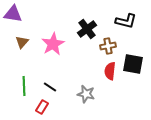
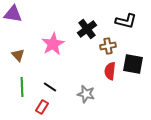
brown triangle: moved 4 px left, 13 px down; rotated 24 degrees counterclockwise
green line: moved 2 px left, 1 px down
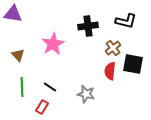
black cross: moved 1 px right, 3 px up; rotated 30 degrees clockwise
brown cross: moved 5 px right, 2 px down; rotated 28 degrees counterclockwise
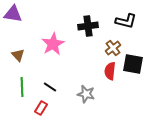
red rectangle: moved 1 px left, 1 px down
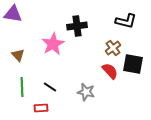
black cross: moved 11 px left
red semicircle: rotated 132 degrees clockwise
gray star: moved 2 px up
red rectangle: rotated 56 degrees clockwise
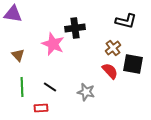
black cross: moved 2 px left, 2 px down
pink star: rotated 20 degrees counterclockwise
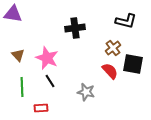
pink star: moved 6 px left, 14 px down
black line: moved 6 px up; rotated 24 degrees clockwise
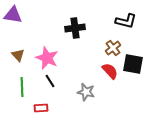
purple triangle: moved 1 px down
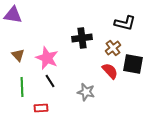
black L-shape: moved 1 px left, 2 px down
black cross: moved 7 px right, 10 px down
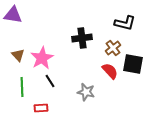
pink star: moved 5 px left; rotated 20 degrees clockwise
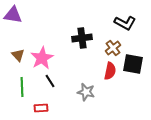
black L-shape: rotated 15 degrees clockwise
red semicircle: rotated 54 degrees clockwise
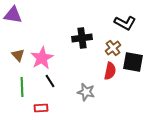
black square: moved 2 px up
